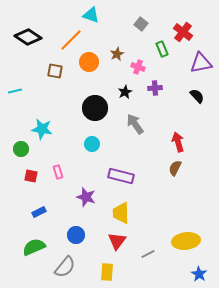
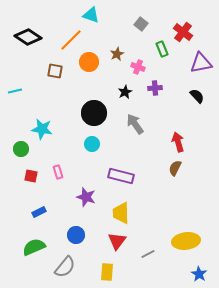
black circle: moved 1 px left, 5 px down
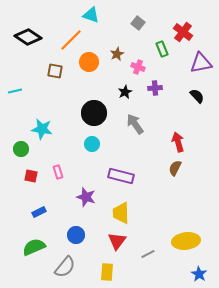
gray square: moved 3 px left, 1 px up
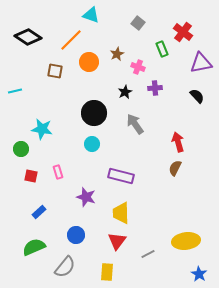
blue rectangle: rotated 16 degrees counterclockwise
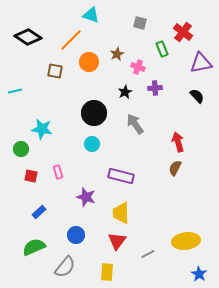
gray square: moved 2 px right; rotated 24 degrees counterclockwise
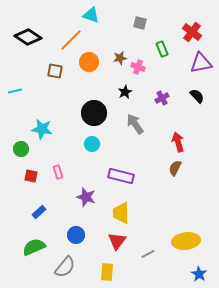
red cross: moved 9 px right
brown star: moved 3 px right, 4 px down; rotated 16 degrees clockwise
purple cross: moved 7 px right, 10 px down; rotated 24 degrees counterclockwise
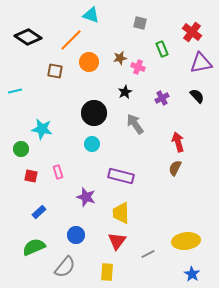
blue star: moved 7 px left
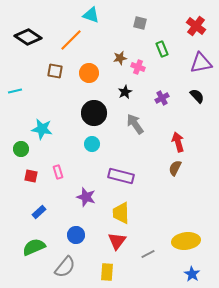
red cross: moved 4 px right, 6 px up
orange circle: moved 11 px down
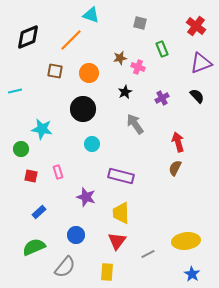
black diamond: rotated 56 degrees counterclockwise
purple triangle: rotated 10 degrees counterclockwise
black circle: moved 11 px left, 4 px up
